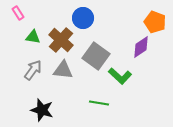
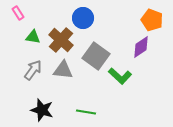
orange pentagon: moved 3 px left, 2 px up
green line: moved 13 px left, 9 px down
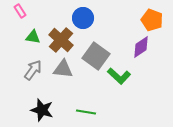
pink rectangle: moved 2 px right, 2 px up
gray triangle: moved 1 px up
green L-shape: moved 1 px left
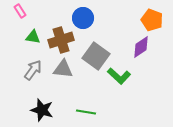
brown cross: rotated 30 degrees clockwise
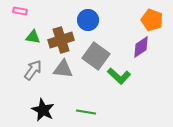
pink rectangle: rotated 48 degrees counterclockwise
blue circle: moved 5 px right, 2 px down
black star: moved 1 px right; rotated 10 degrees clockwise
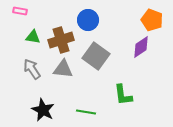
gray arrow: moved 1 px left, 1 px up; rotated 70 degrees counterclockwise
green L-shape: moved 4 px right, 19 px down; rotated 40 degrees clockwise
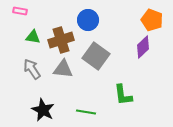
purple diamond: moved 2 px right; rotated 10 degrees counterclockwise
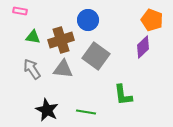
black star: moved 4 px right
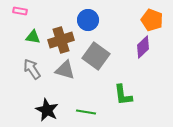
gray triangle: moved 2 px right, 1 px down; rotated 10 degrees clockwise
